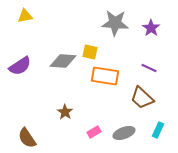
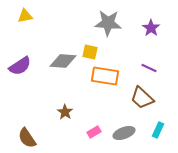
gray star: moved 7 px left
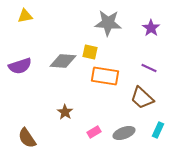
purple semicircle: rotated 15 degrees clockwise
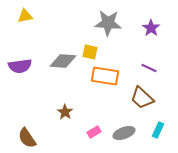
purple semicircle: rotated 10 degrees clockwise
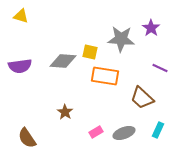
yellow triangle: moved 4 px left; rotated 28 degrees clockwise
gray star: moved 13 px right, 16 px down
purple line: moved 11 px right
pink rectangle: moved 2 px right
